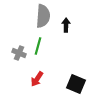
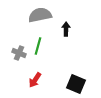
gray semicircle: moved 3 px left, 1 px up; rotated 105 degrees counterclockwise
black arrow: moved 4 px down
red arrow: moved 2 px left, 1 px down
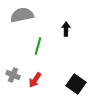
gray semicircle: moved 18 px left
gray cross: moved 6 px left, 22 px down
black square: rotated 12 degrees clockwise
